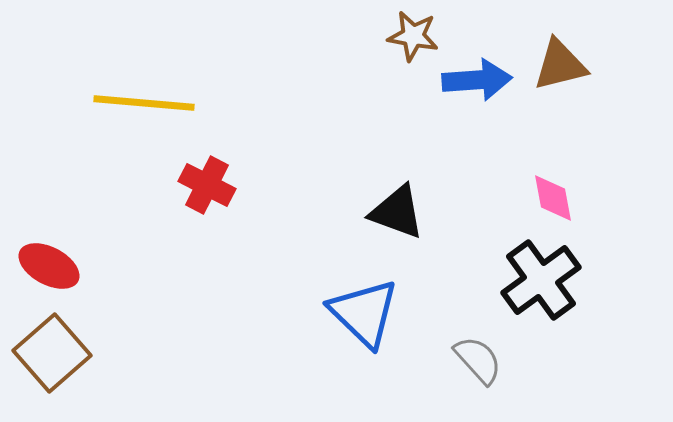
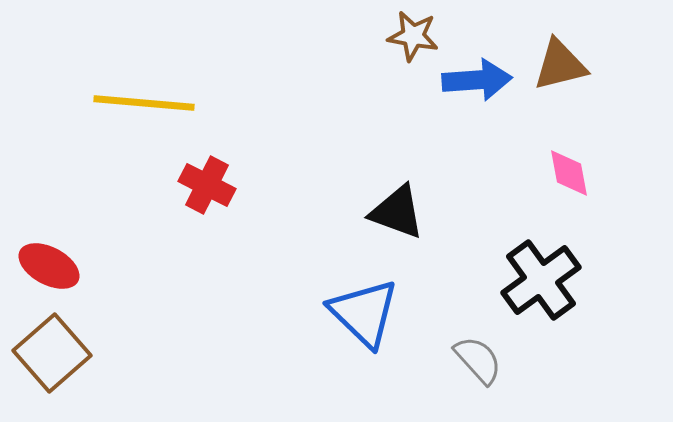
pink diamond: moved 16 px right, 25 px up
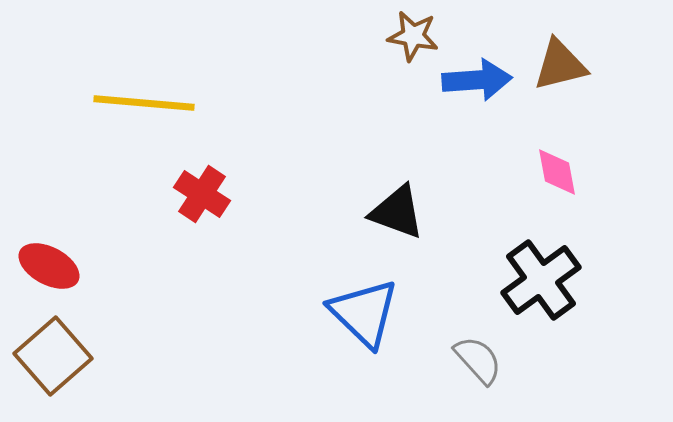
pink diamond: moved 12 px left, 1 px up
red cross: moved 5 px left, 9 px down; rotated 6 degrees clockwise
brown square: moved 1 px right, 3 px down
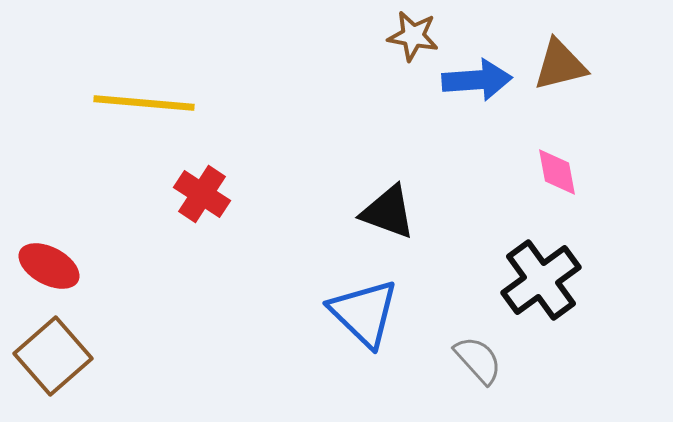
black triangle: moved 9 px left
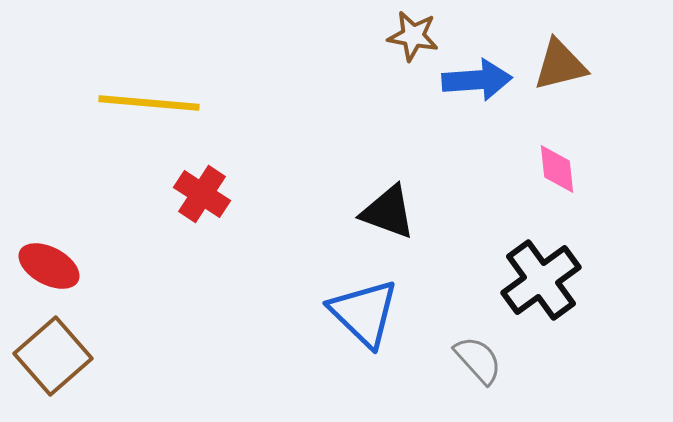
yellow line: moved 5 px right
pink diamond: moved 3 px up; rotated 4 degrees clockwise
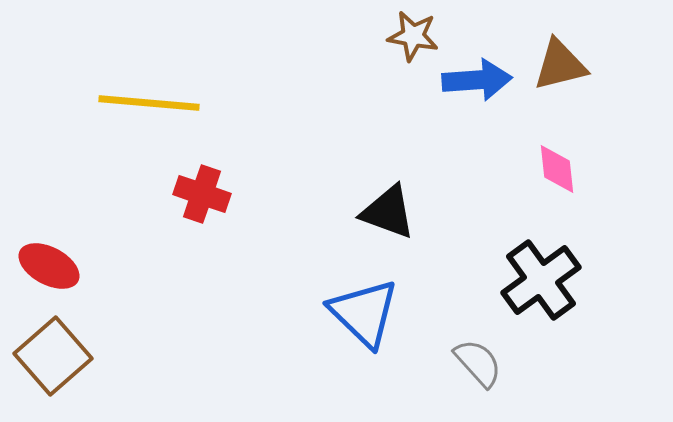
red cross: rotated 14 degrees counterclockwise
gray semicircle: moved 3 px down
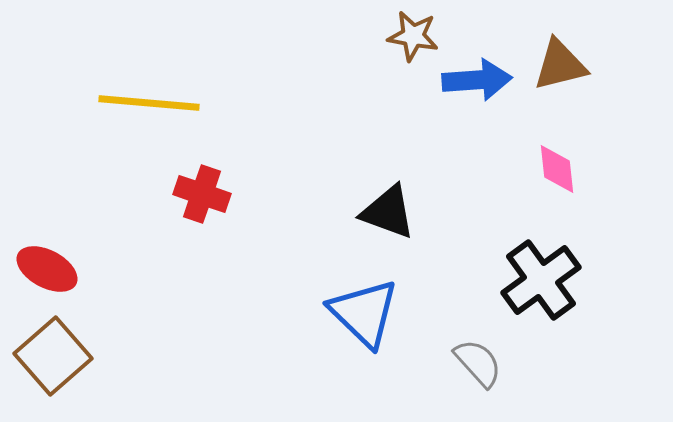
red ellipse: moved 2 px left, 3 px down
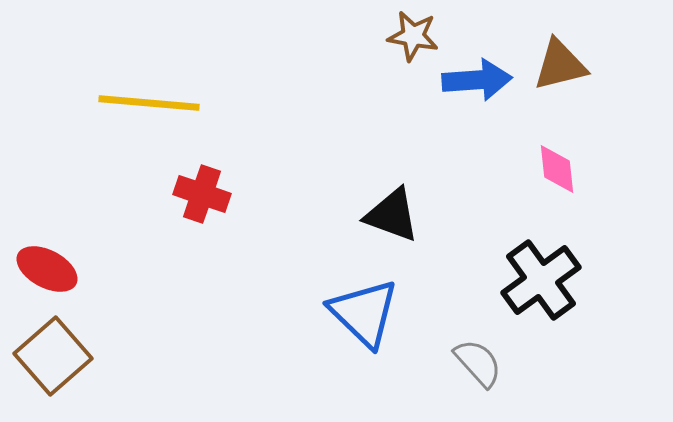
black triangle: moved 4 px right, 3 px down
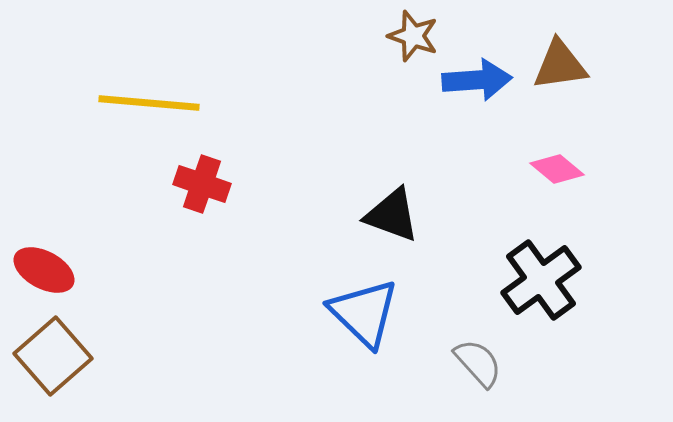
brown star: rotated 9 degrees clockwise
brown triangle: rotated 6 degrees clockwise
pink diamond: rotated 44 degrees counterclockwise
red cross: moved 10 px up
red ellipse: moved 3 px left, 1 px down
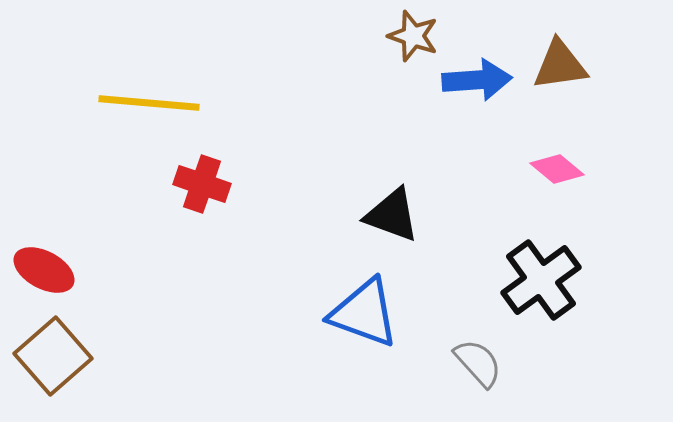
blue triangle: rotated 24 degrees counterclockwise
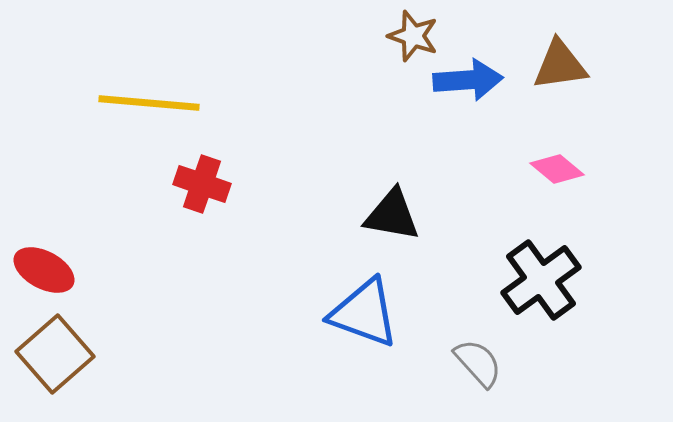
blue arrow: moved 9 px left
black triangle: rotated 10 degrees counterclockwise
brown square: moved 2 px right, 2 px up
